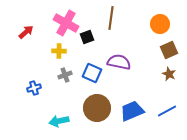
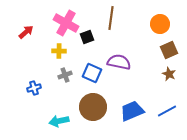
brown circle: moved 4 px left, 1 px up
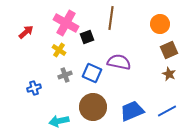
yellow cross: moved 1 px up; rotated 32 degrees clockwise
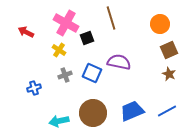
brown line: rotated 25 degrees counterclockwise
red arrow: rotated 112 degrees counterclockwise
black square: moved 1 px down
brown circle: moved 6 px down
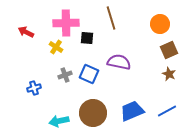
pink cross: rotated 30 degrees counterclockwise
black square: rotated 24 degrees clockwise
yellow cross: moved 3 px left, 3 px up
blue square: moved 3 px left, 1 px down
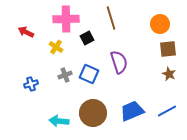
pink cross: moved 4 px up
black square: rotated 32 degrees counterclockwise
brown square: moved 1 px left, 1 px up; rotated 18 degrees clockwise
purple semicircle: rotated 60 degrees clockwise
blue cross: moved 3 px left, 4 px up
cyan arrow: rotated 18 degrees clockwise
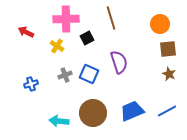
yellow cross: moved 1 px right, 1 px up
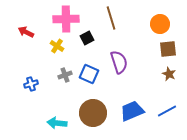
cyan arrow: moved 2 px left, 2 px down
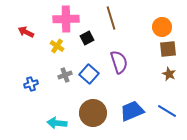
orange circle: moved 2 px right, 3 px down
blue square: rotated 18 degrees clockwise
blue line: rotated 60 degrees clockwise
